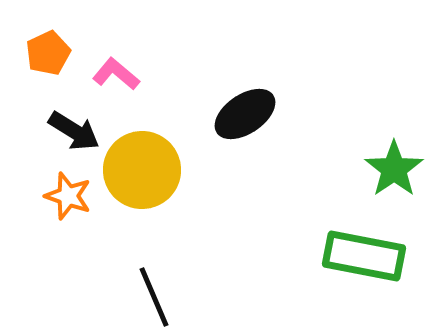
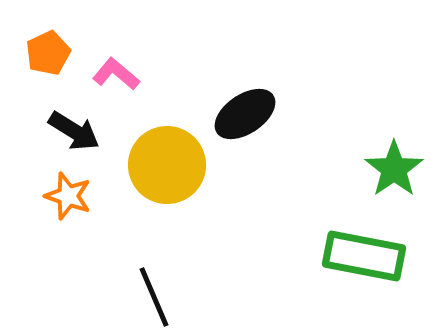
yellow circle: moved 25 px right, 5 px up
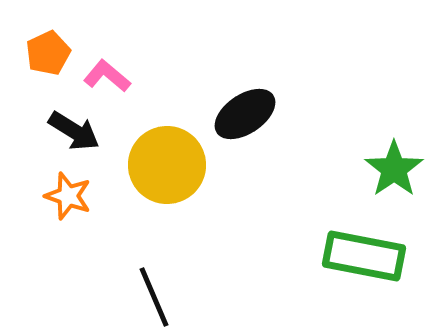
pink L-shape: moved 9 px left, 2 px down
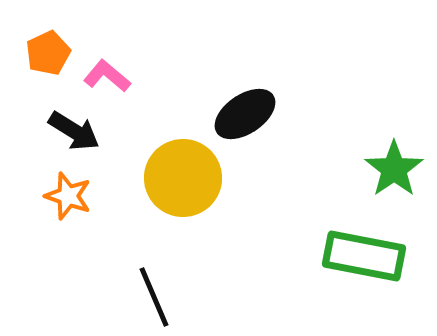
yellow circle: moved 16 px right, 13 px down
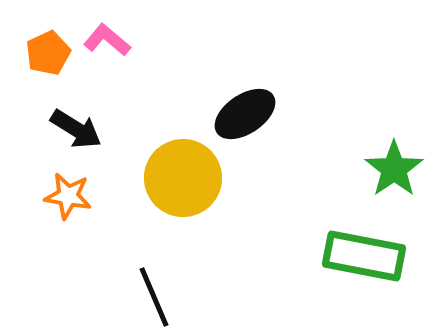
pink L-shape: moved 36 px up
black arrow: moved 2 px right, 2 px up
orange star: rotated 9 degrees counterclockwise
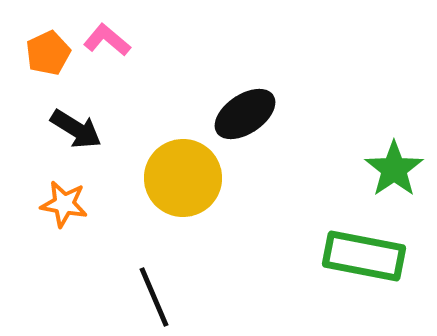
orange star: moved 4 px left, 8 px down
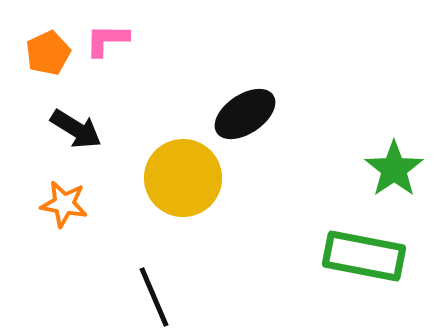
pink L-shape: rotated 39 degrees counterclockwise
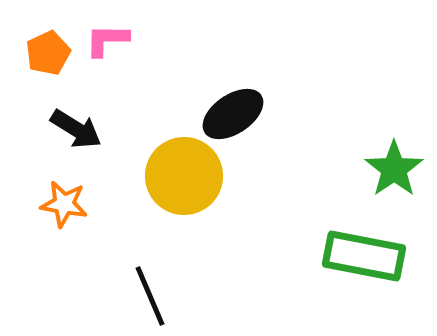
black ellipse: moved 12 px left
yellow circle: moved 1 px right, 2 px up
black line: moved 4 px left, 1 px up
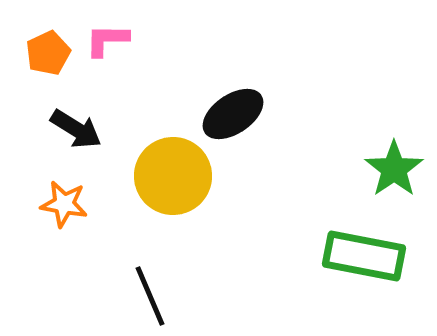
yellow circle: moved 11 px left
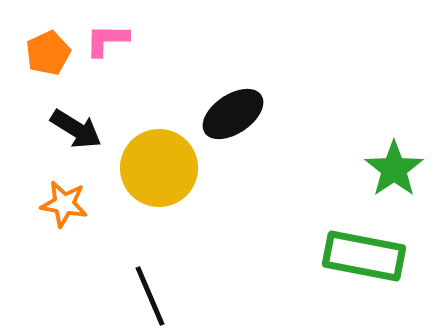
yellow circle: moved 14 px left, 8 px up
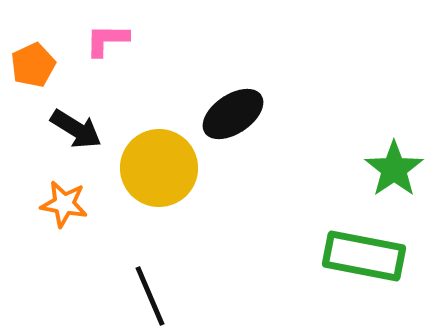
orange pentagon: moved 15 px left, 12 px down
